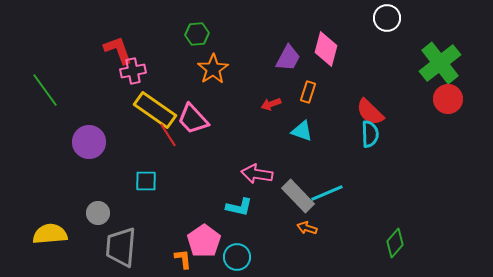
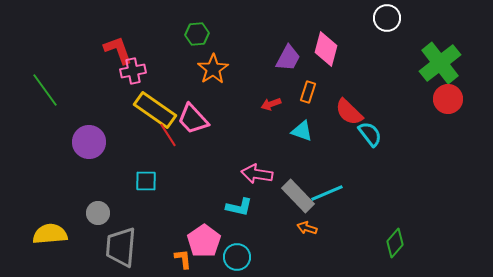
red semicircle: moved 21 px left
cyan semicircle: rotated 36 degrees counterclockwise
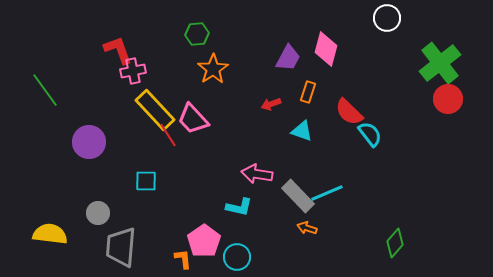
yellow rectangle: rotated 12 degrees clockwise
yellow semicircle: rotated 12 degrees clockwise
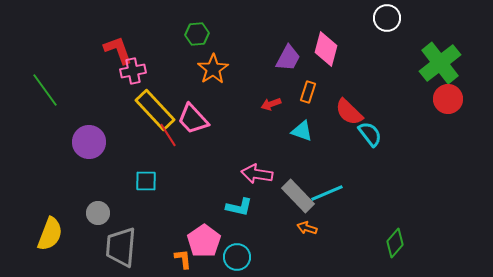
yellow semicircle: rotated 104 degrees clockwise
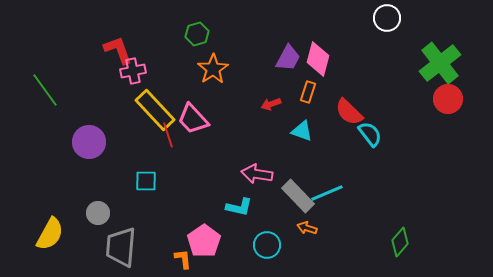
green hexagon: rotated 10 degrees counterclockwise
pink diamond: moved 8 px left, 10 px down
red line: rotated 15 degrees clockwise
yellow semicircle: rotated 8 degrees clockwise
green diamond: moved 5 px right, 1 px up
cyan circle: moved 30 px right, 12 px up
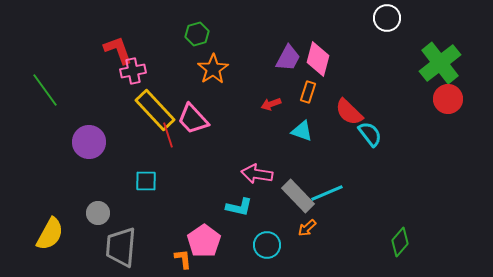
orange arrow: rotated 60 degrees counterclockwise
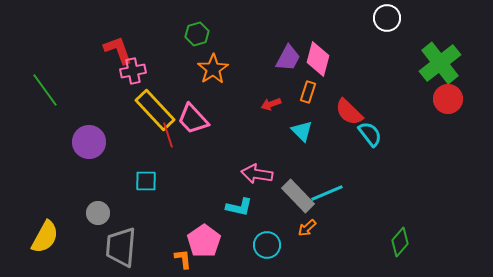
cyan triangle: rotated 25 degrees clockwise
yellow semicircle: moved 5 px left, 3 px down
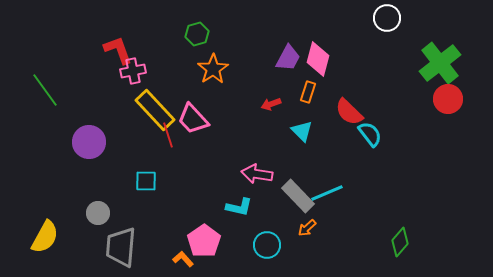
orange L-shape: rotated 35 degrees counterclockwise
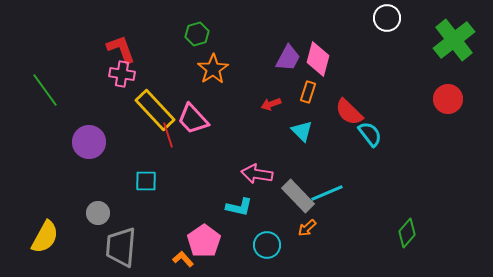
red L-shape: moved 3 px right, 1 px up
green cross: moved 14 px right, 23 px up
pink cross: moved 11 px left, 3 px down; rotated 20 degrees clockwise
green diamond: moved 7 px right, 9 px up
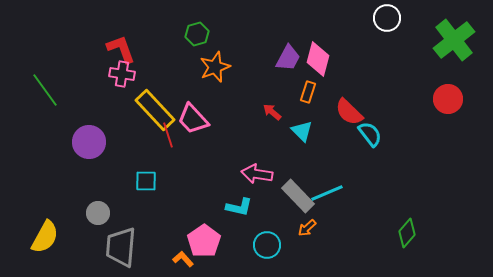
orange star: moved 2 px right, 2 px up; rotated 12 degrees clockwise
red arrow: moved 1 px right, 8 px down; rotated 60 degrees clockwise
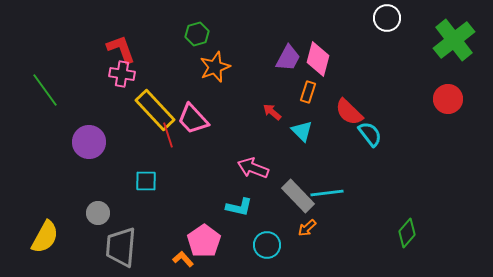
pink arrow: moved 4 px left, 6 px up; rotated 12 degrees clockwise
cyan line: rotated 16 degrees clockwise
